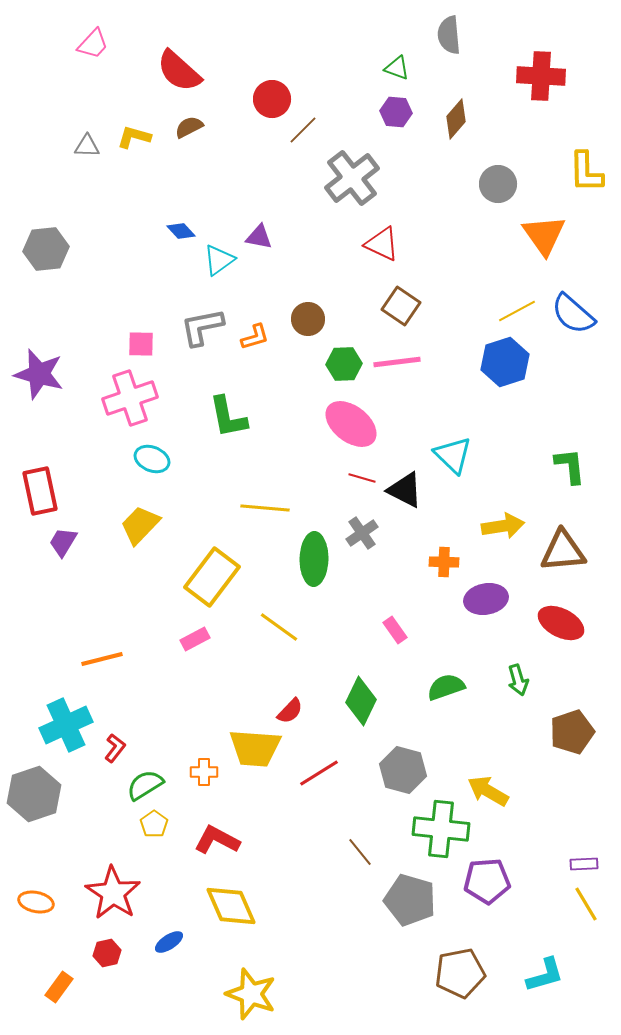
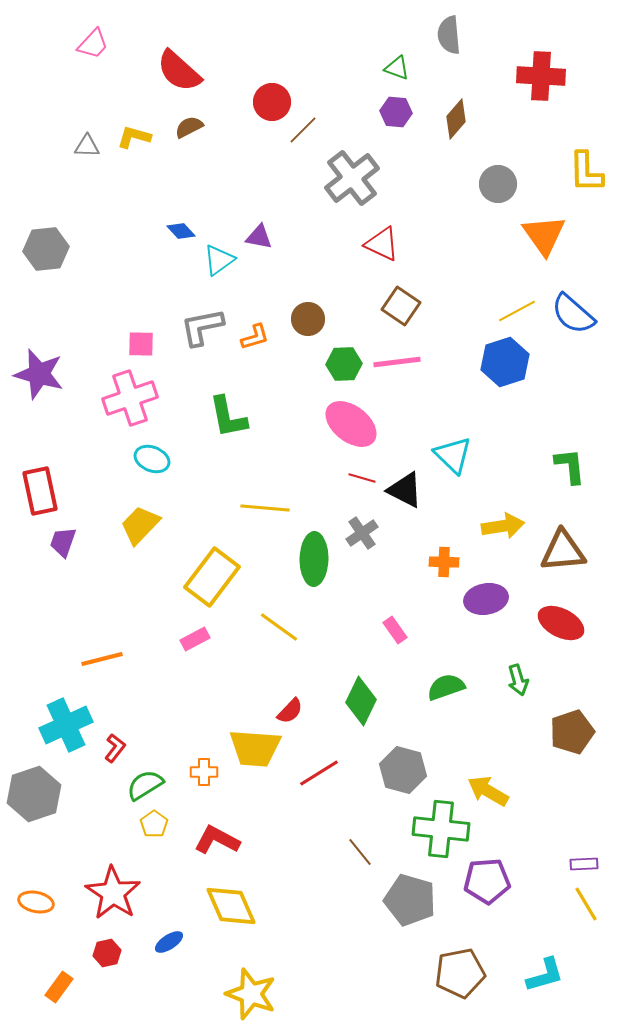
red circle at (272, 99): moved 3 px down
purple trapezoid at (63, 542): rotated 12 degrees counterclockwise
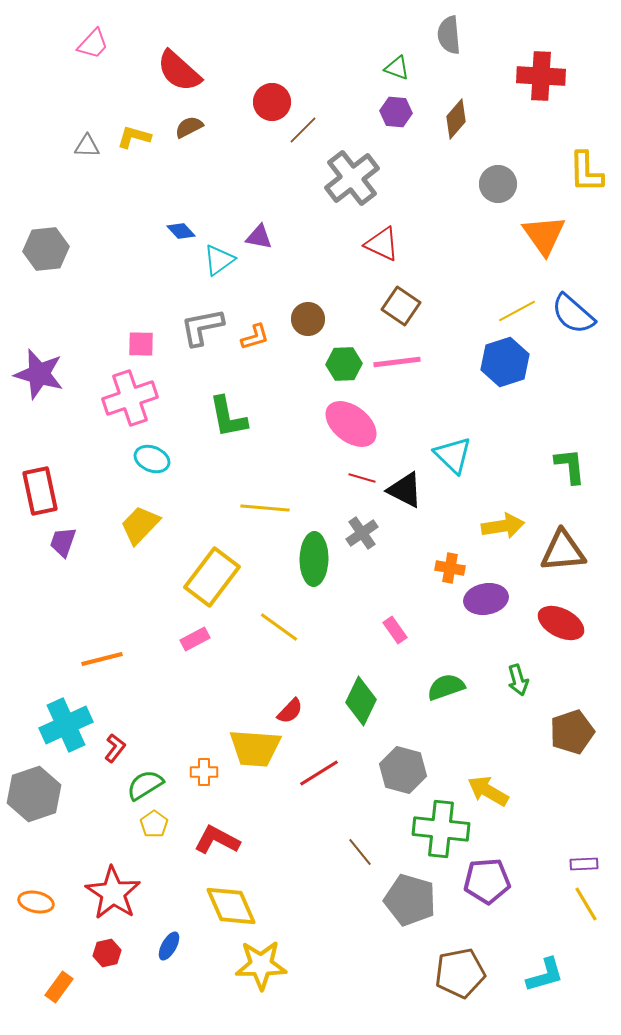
orange cross at (444, 562): moved 6 px right, 6 px down; rotated 8 degrees clockwise
blue ellipse at (169, 942): moved 4 px down; rotated 28 degrees counterclockwise
yellow star at (251, 994): moved 10 px right, 29 px up; rotated 21 degrees counterclockwise
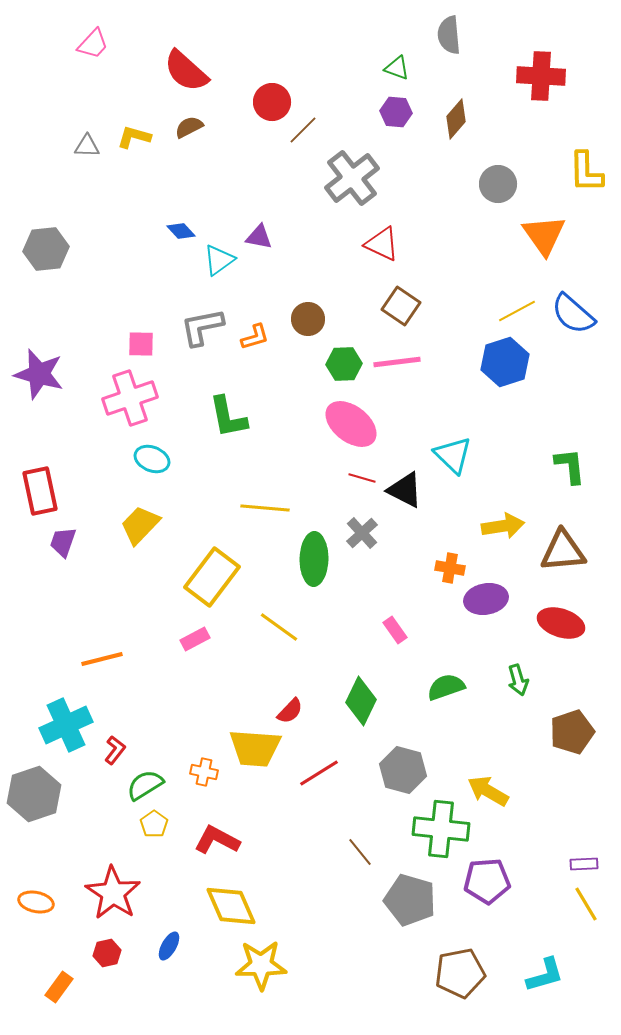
red semicircle at (179, 71): moved 7 px right
gray cross at (362, 533): rotated 8 degrees counterclockwise
red ellipse at (561, 623): rotated 9 degrees counterclockwise
red L-shape at (115, 748): moved 2 px down
orange cross at (204, 772): rotated 12 degrees clockwise
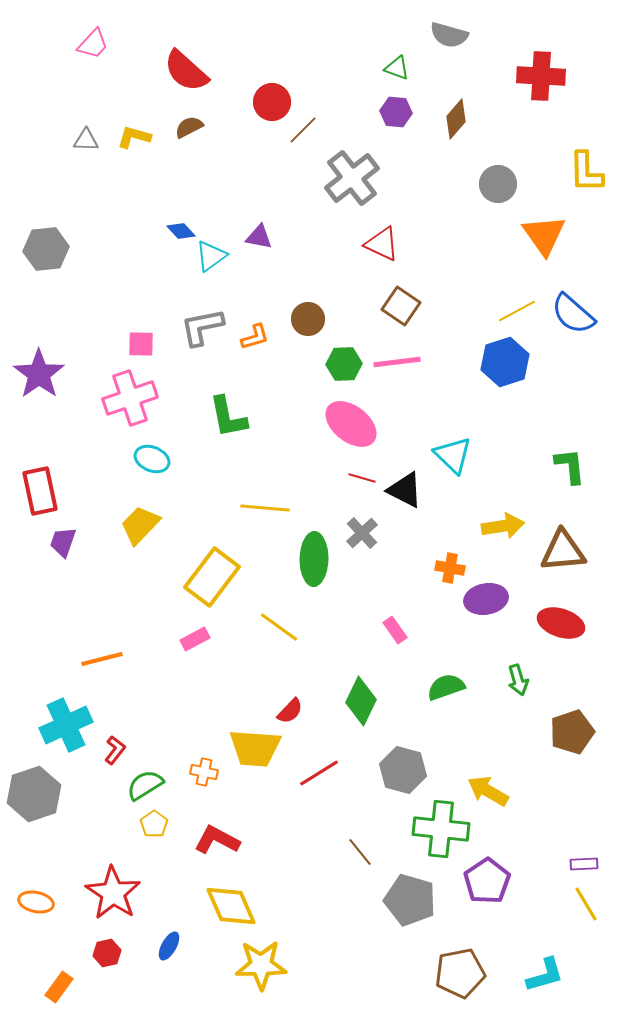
gray semicircle at (449, 35): rotated 69 degrees counterclockwise
gray triangle at (87, 146): moved 1 px left, 6 px up
cyan triangle at (219, 260): moved 8 px left, 4 px up
purple star at (39, 374): rotated 21 degrees clockwise
purple pentagon at (487, 881): rotated 30 degrees counterclockwise
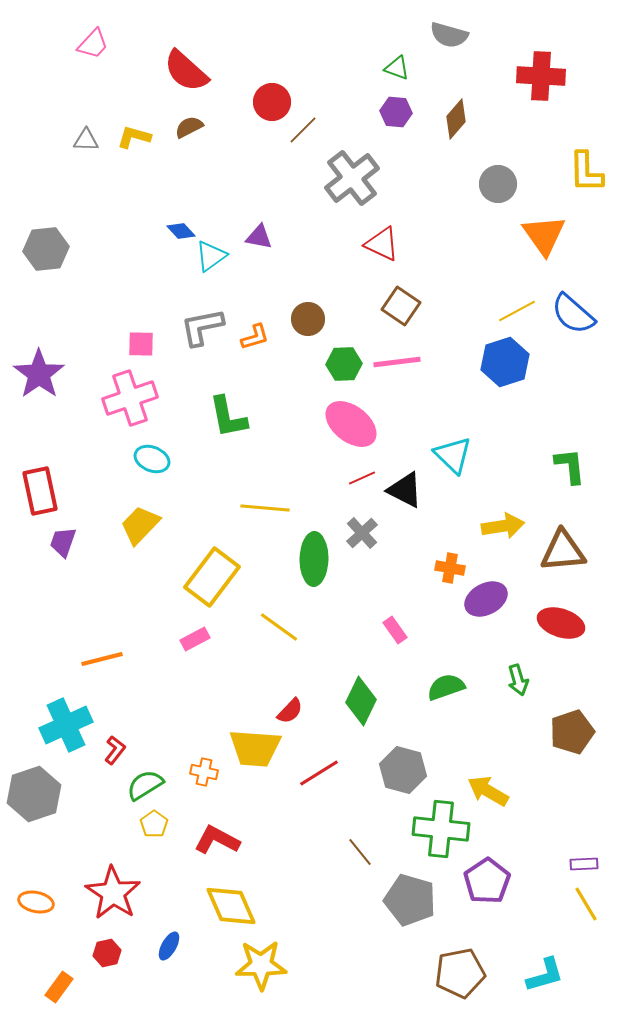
red line at (362, 478): rotated 40 degrees counterclockwise
purple ellipse at (486, 599): rotated 18 degrees counterclockwise
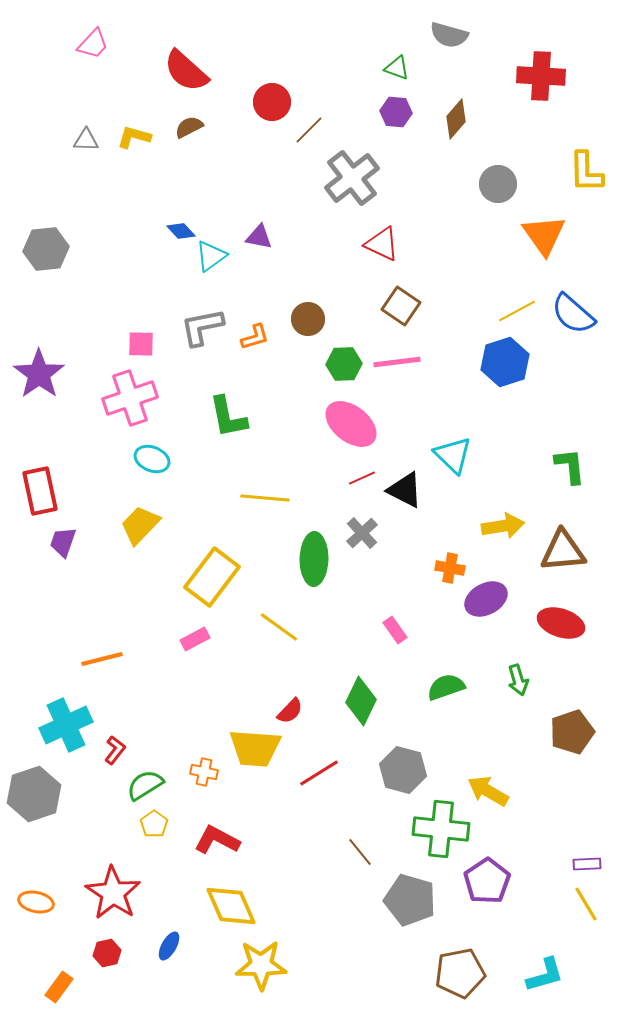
brown line at (303, 130): moved 6 px right
yellow line at (265, 508): moved 10 px up
purple rectangle at (584, 864): moved 3 px right
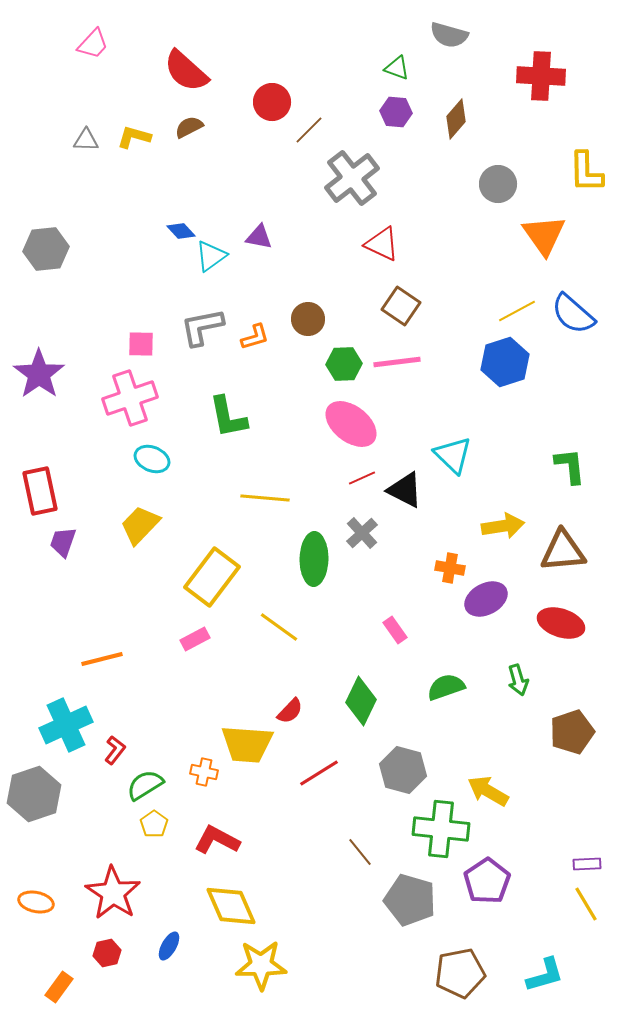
yellow trapezoid at (255, 748): moved 8 px left, 4 px up
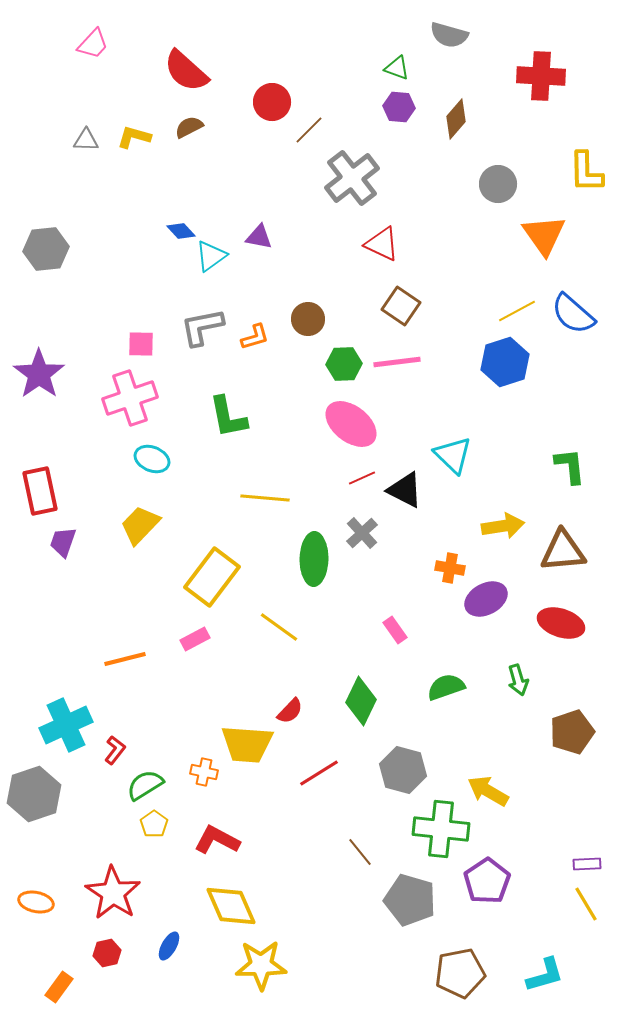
purple hexagon at (396, 112): moved 3 px right, 5 px up
orange line at (102, 659): moved 23 px right
